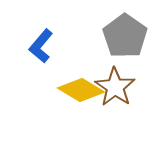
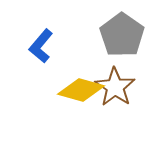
gray pentagon: moved 3 px left, 1 px up
yellow diamond: rotated 15 degrees counterclockwise
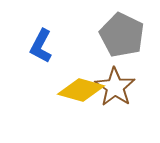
gray pentagon: rotated 9 degrees counterclockwise
blue L-shape: rotated 12 degrees counterclockwise
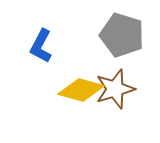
gray pentagon: rotated 9 degrees counterclockwise
brown star: moved 2 px down; rotated 21 degrees clockwise
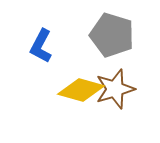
gray pentagon: moved 10 px left
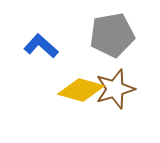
gray pentagon: rotated 27 degrees counterclockwise
blue L-shape: rotated 104 degrees clockwise
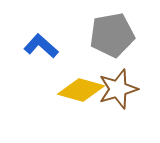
brown star: moved 3 px right
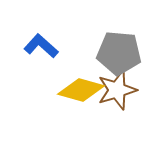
gray pentagon: moved 7 px right, 18 px down; rotated 15 degrees clockwise
brown star: moved 1 px left, 1 px down
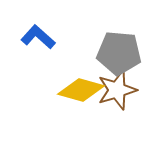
blue L-shape: moved 3 px left, 9 px up
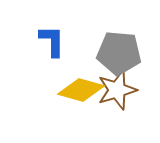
blue L-shape: moved 14 px right, 4 px down; rotated 48 degrees clockwise
